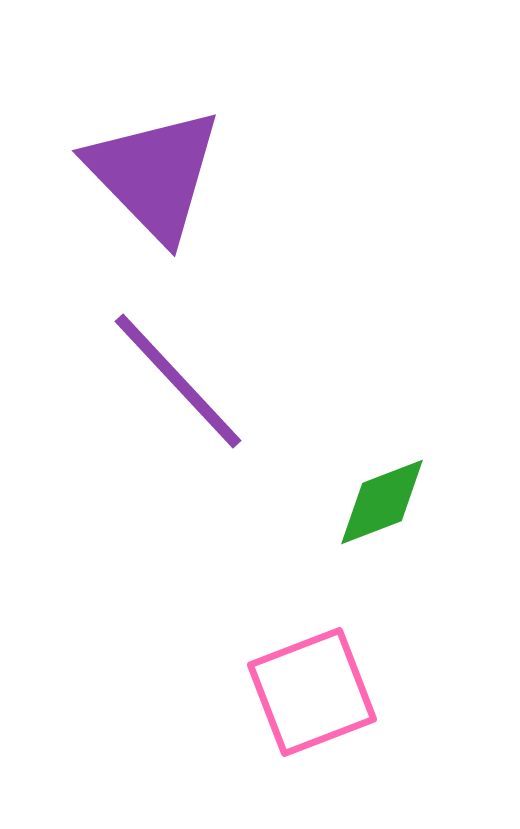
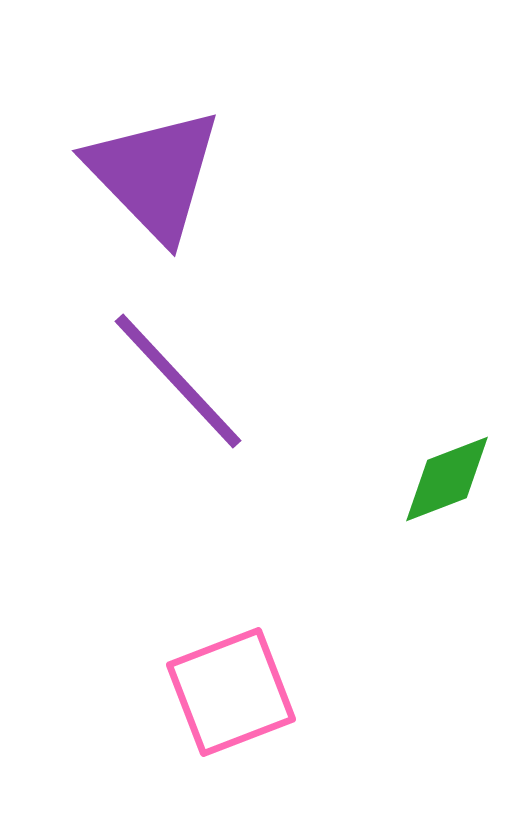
green diamond: moved 65 px right, 23 px up
pink square: moved 81 px left
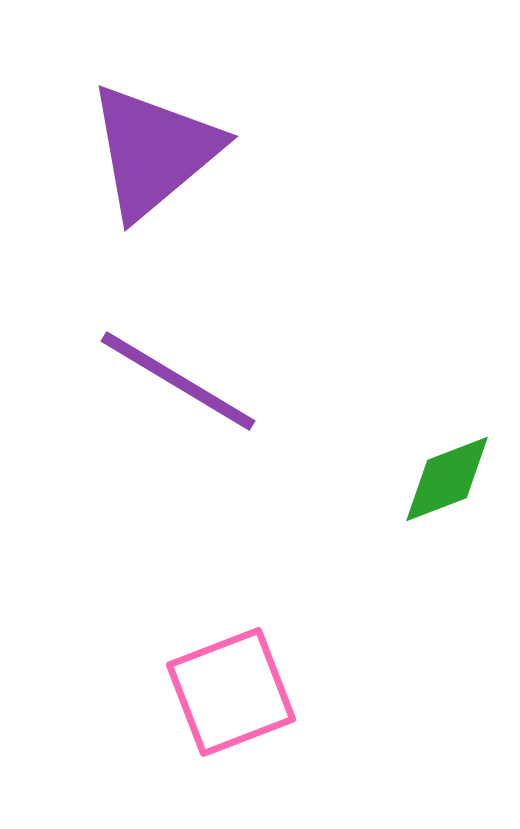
purple triangle: moved 23 px up; rotated 34 degrees clockwise
purple line: rotated 16 degrees counterclockwise
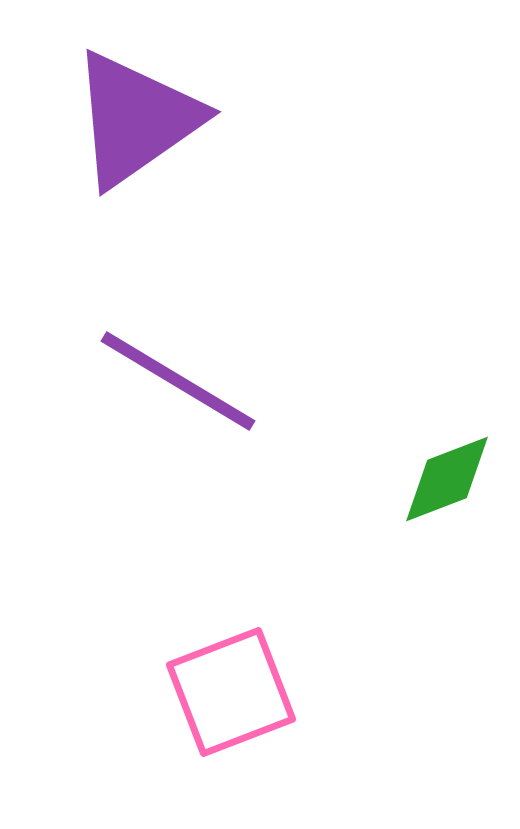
purple triangle: moved 18 px left, 32 px up; rotated 5 degrees clockwise
